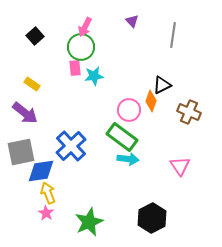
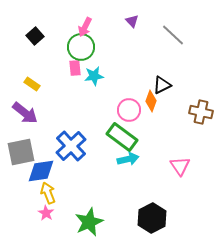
gray line: rotated 55 degrees counterclockwise
brown cross: moved 12 px right; rotated 10 degrees counterclockwise
cyan arrow: rotated 20 degrees counterclockwise
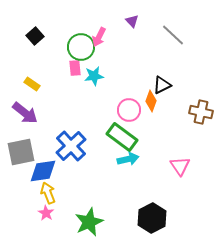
pink arrow: moved 14 px right, 10 px down
blue diamond: moved 2 px right
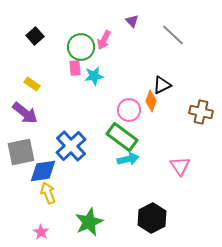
pink arrow: moved 5 px right, 3 px down
pink star: moved 5 px left, 19 px down
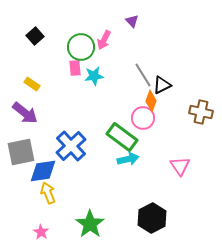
gray line: moved 30 px left, 40 px down; rotated 15 degrees clockwise
pink circle: moved 14 px right, 8 px down
green star: moved 1 px right, 2 px down; rotated 12 degrees counterclockwise
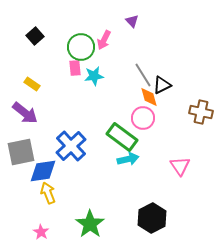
orange diamond: moved 2 px left, 4 px up; rotated 35 degrees counterclockwise
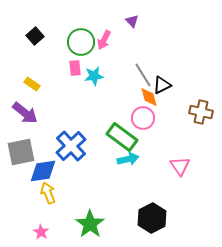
green circle: moved 5 px up
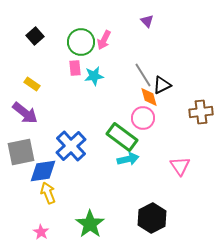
purple triangle: moved 15 px right
brown cross: rotated 20 degrees counterclockwise
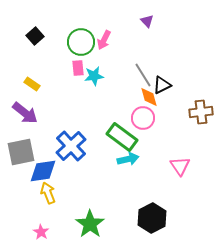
pink rectangle: moved 3 px right
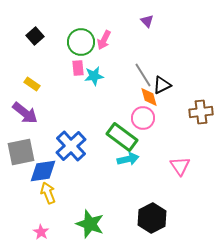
green star: rotated 16 degrees counterclockwise
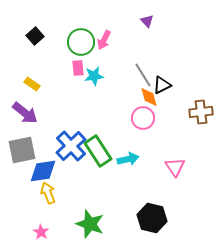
green rectangle: moved 24 px left, 14 px down; rotated 20 degrees clockwise
gray square: moved 1 px right, 2 px up
pink triangle: moved 5 px left, 1 px down
black hexagon: rotated 20 degrees counterclockwise
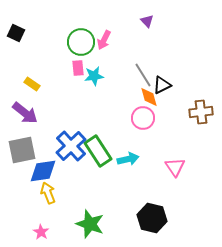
black square: moved 19 px left, 3 px up; rotated 24 degrees counterclockwise
